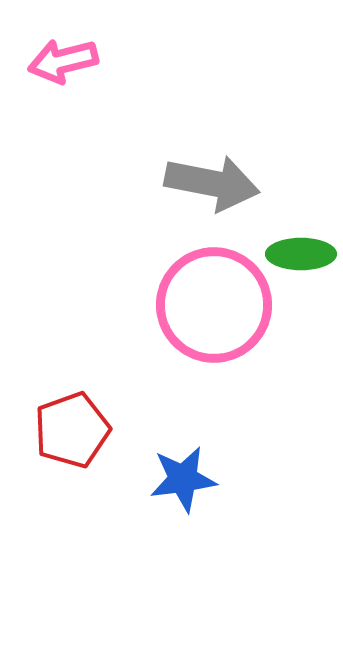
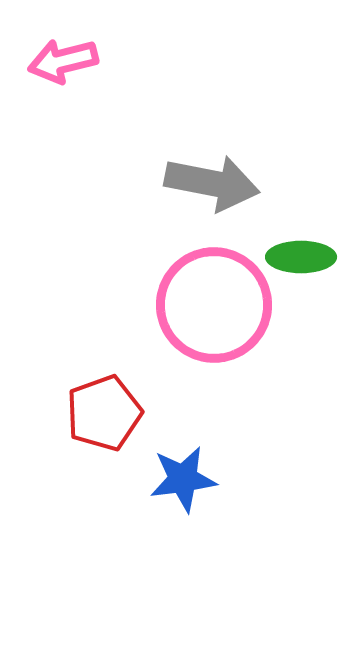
green ellipse: moved 3 px down
red pentagon: moved 32 px right, 17 px up
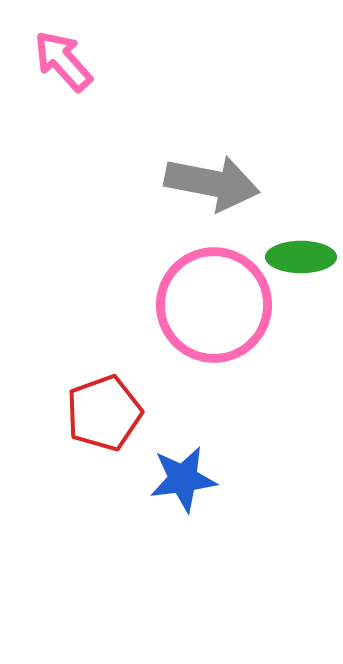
pink arrow: rotated 62 degrees clockwise
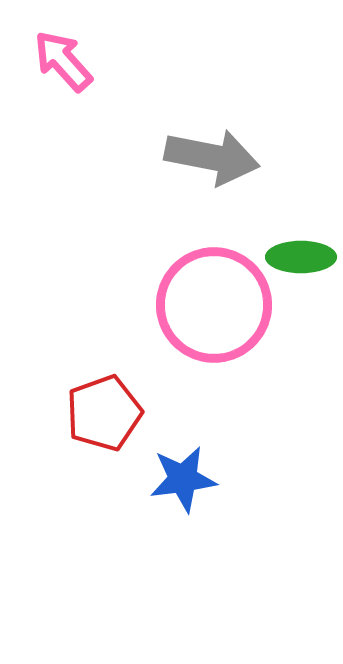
gray arrow: moved 26 px up
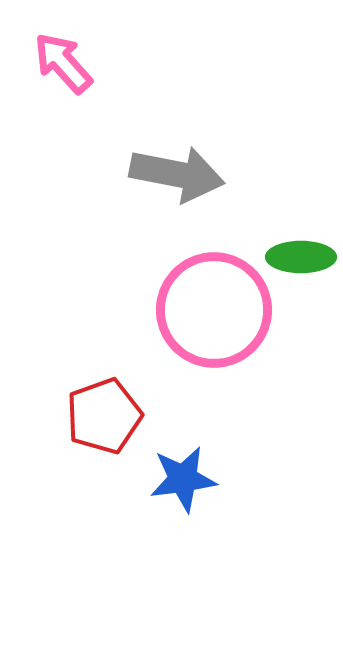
pink arrow: moved 2 px down
gray arrow: moved 35 px left, 17 px down
pink circle: moved 5 px down
red pentagon: moved 3 px down
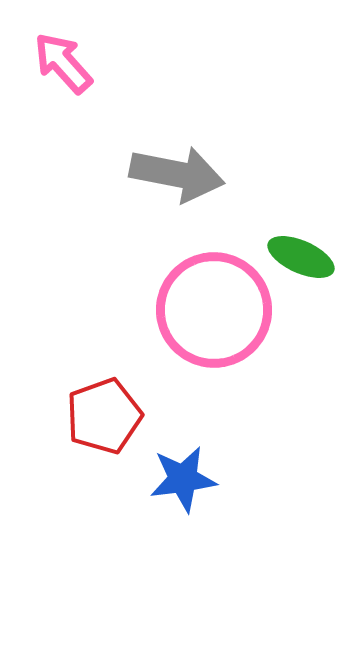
green ellipse: rotated 24 degrees clockwise
